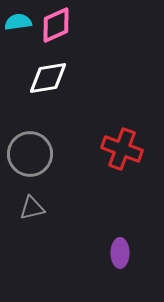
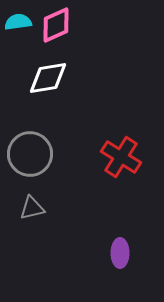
red cross: moved 1 px left, 8 px down; rotated 12 degrees clockwise
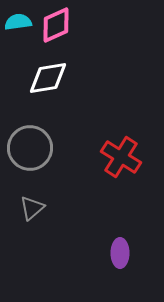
gray circle: moved 6 px up
gray triangle: rotated 28 degrees counterclockwise
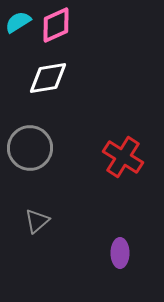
cyan semicircle: rotated 24 degrees counterclockwise
red cross: moved 2 px right
gray triangle: moved 5 px right, 13 px down
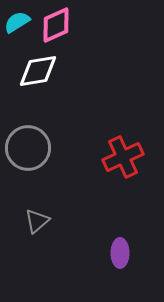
cyan semicircle: moved 1 px left
white diamond: moved 10 px left, 7 px up
gray circle: moved 2 px left
red cross: rotated 33 degrees clockwise
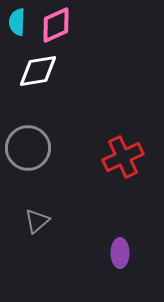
cyan semicircle: rotated 56 degrees counterclockwise
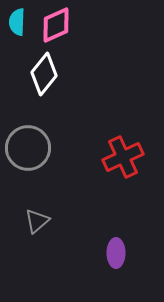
white diamond: moved 6 px right, 3 px down; rotated 42 degrees counterclockwise
purple ellipse: moved 4 px left
